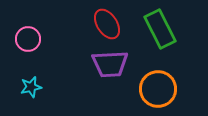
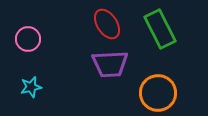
orange circle: moved 4 px down
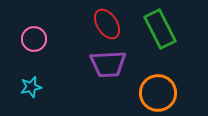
pink circle: moved 6 px right
purple trapezoid: moved 2 px left
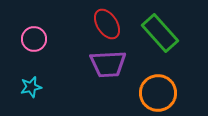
green rectangle: moved 4 px down; rotated 15 degrees counterclockwise
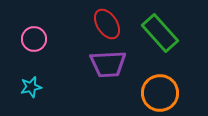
orange circle: moved 2 px right
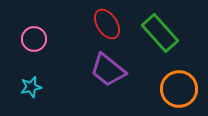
purple trapezoid: moved 6 px down; rotated 42 degrees clockwise
orange circle: moved 19 px right, 4 px up
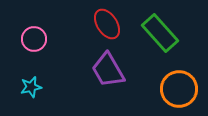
purple trapezoid: rotated 21 degrees clockwise
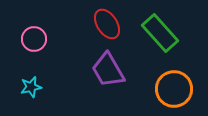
orange circle: moved 5 px left
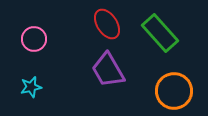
orange circle: moved 2 px down
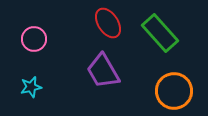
red ellipse: moved 1 px right, 1 px up
purple trapezoid: moved 5 px left, 1 px down
